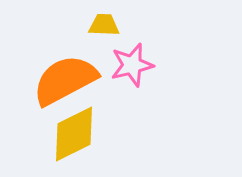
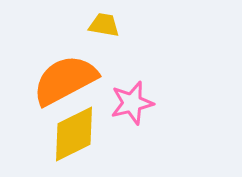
yellow trapezoid: rotated 8 degrees clockwise
pink star: moved 38 px down
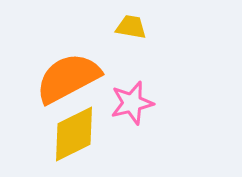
yellow trapezoid: moved 27 px right, 2 px down
orange semicircle: moved 3 px right, 2 px up
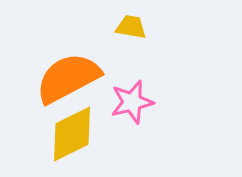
pink star: moved 1 px up
yellow diamond: moved 2 px left
